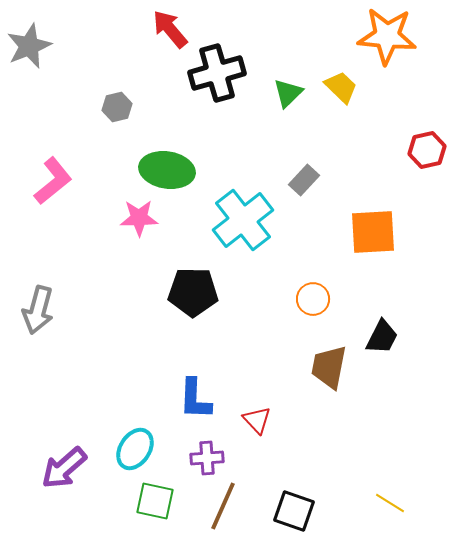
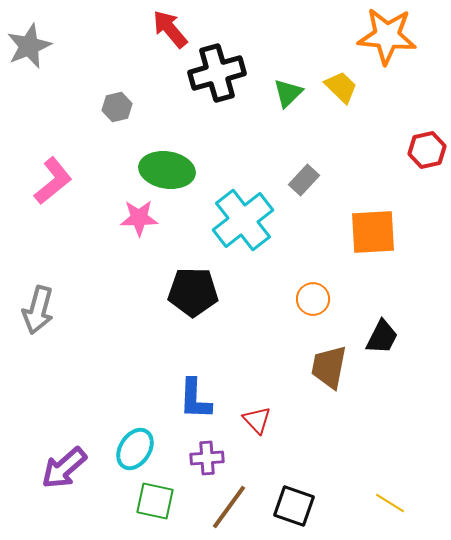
brown line: moved 6 px right, 1 px down; rotated 12 degrees clockwise
black square: moved 5 px up
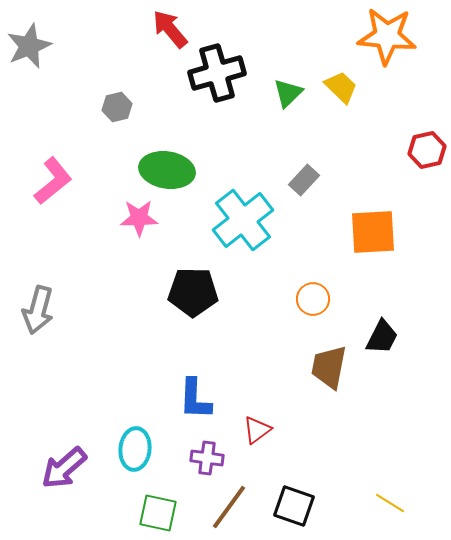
red triangle: moved 10 px down; rotated 36 degrees clockwise
cyan ellipse: rotated 27 degrees counterclockwise
purple cross: rotated 12 degrees clockwise
green square: moved 3 px right, 12 px down
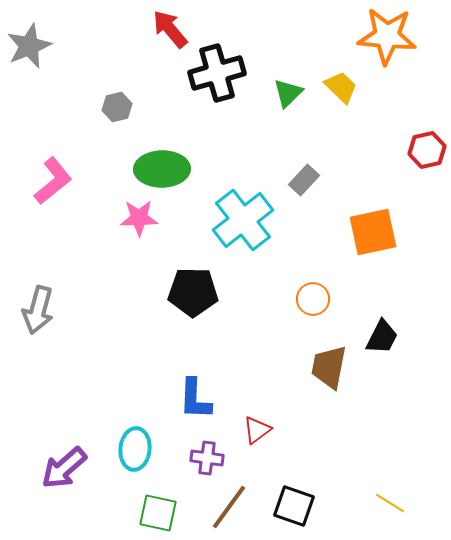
green ellipse: moved 5 px left, 1 px up; rotated 10 degrees counterclockwise
orange square: rotated 9 degrees counterclockwise
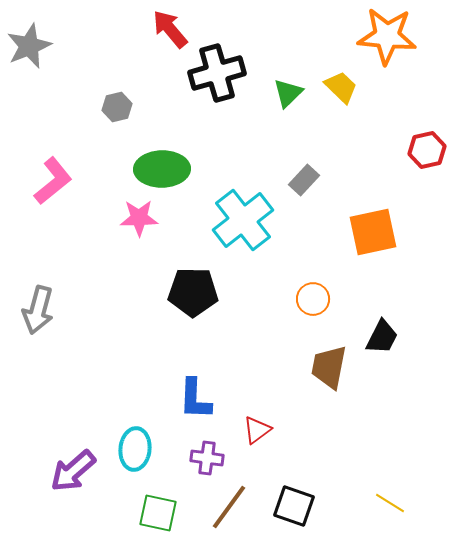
purple arrow: moved 9 px right, 3 px down
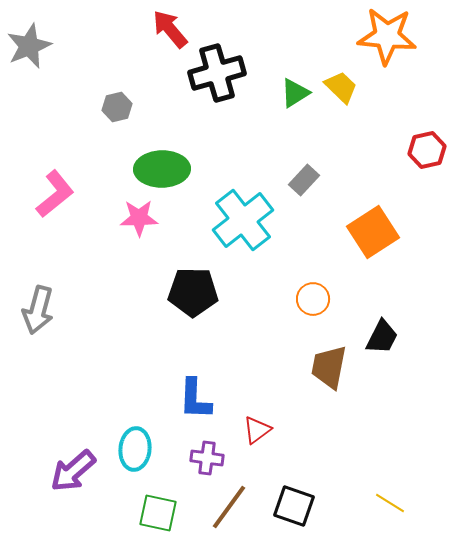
green triangle: moved 7 px right; rotated 12 degrees clockwise
pink L-shape: moved 2 px right, 13 px down
orange square: rotated 21 degrees counterclockwise
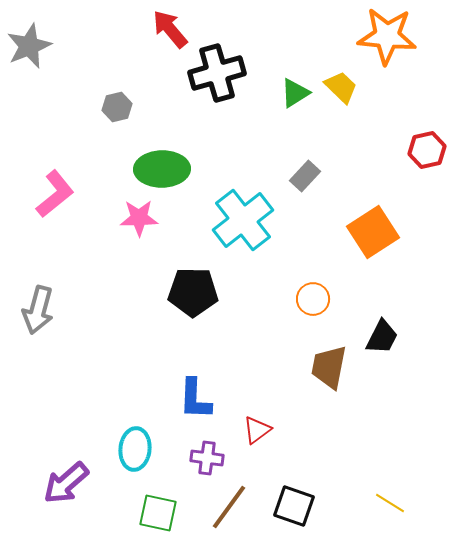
gray rectangle: moved 1 px right, 4 px up
purple arrow: moved 7 px left, 12 px down
